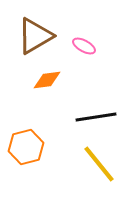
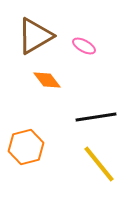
orange diamond: rotated 60 degrees clockwise
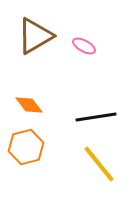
orange diamond: moved 18 px left, 25 px down
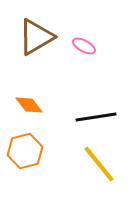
brown triangle: moved 1 px right, 1 px down
orange hexagon: moved 1 px left, 4 px down
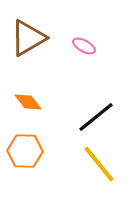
brown triangle: moved 8 px left, 1 px down
orange diamond: moved 1 px left, 3 px up
black line: rotated 30 degrees counterclockwise
orange hexagon: rotated 16 degrees clockwise
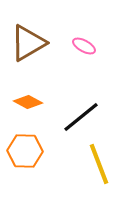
brown triangle: moved 5 px down
orange diamond: rotated 24 degrees counterclockwise
black line: moved 15 px left
yellow line: rotated 18 degrees clockwise
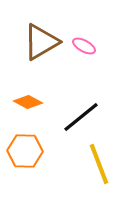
brown triangle: moved 13 px right, 1 px up
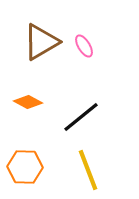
pink ellipse: rotated 30 degrees clockwise
orange hexagon: moved 16 px down
yellow line: moved 11 px left, 6 px down
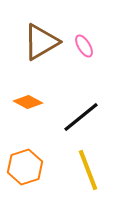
orange hexagon: rotated 20 degrees counterclockwise
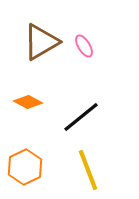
orange hexagon: rotated 8 degrees counterclockwise
